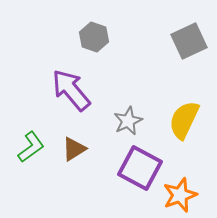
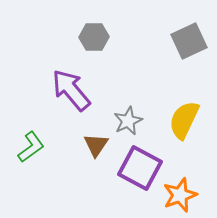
gray hexagon: rotated 20 degrees counterclockwise
brown triangle: moved 22 px right, 4 px up; rotated 24 degrees counterclockwise
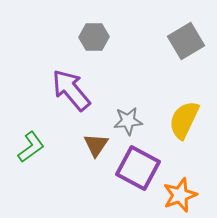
gray square: moved 3 px left; rotated 6 degrees counterclockwise
gray star: rotated 20 degrees clockwise
purple square: moved 2 px left
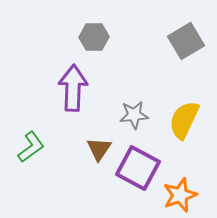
purple arrow: moved 2 px right, 2 px up; rotated 42 degrees clockwise
gray star: moved 6 px right, 6 px up
brown triangle: moved 3 px right, 4 px down
